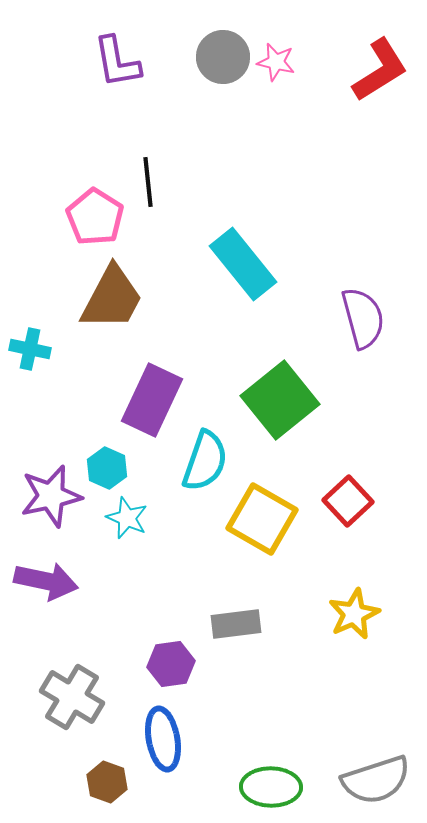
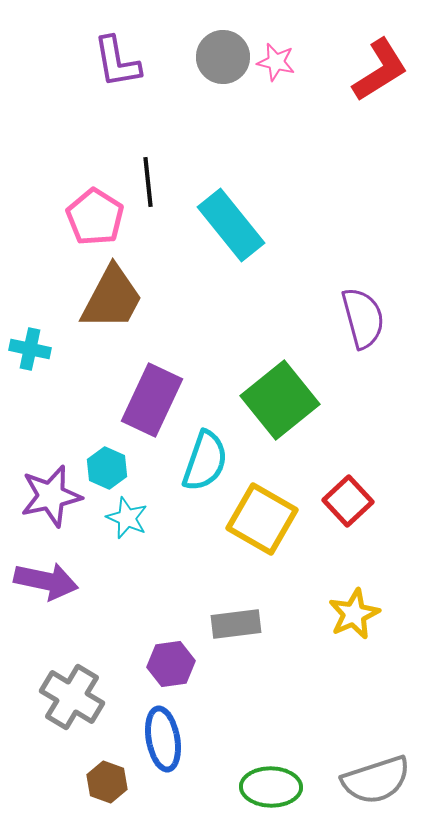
cyan rectangle: moved 12 px left, 39 px up
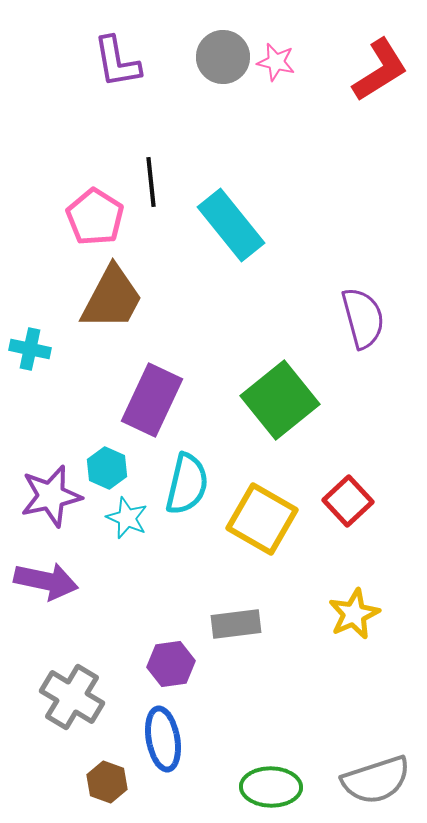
black line: moved 3 px right
cyan semicircle: moved 18 px left, 23 px down; rotated 6 degrees counterclockwise
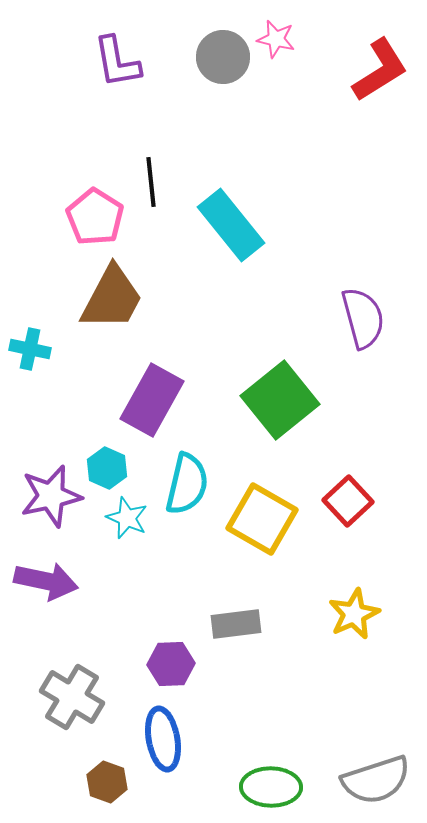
pink star: moved 23 px up
purple rectangle: rotated 4 degrees clockwise
purple hexagon: rotated 6 degrees clockwise
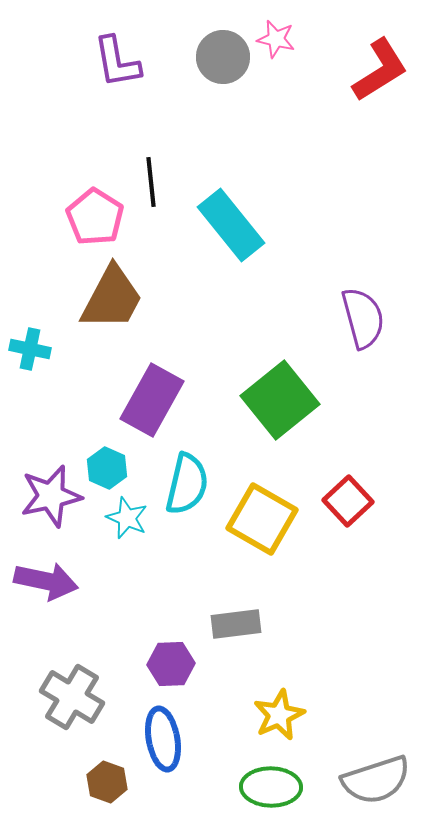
yellow star: moved 75 px left, 101 px down
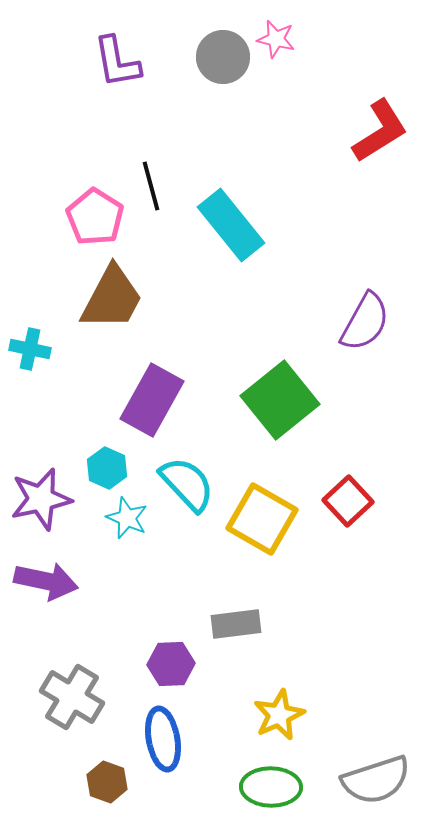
red L-shape: moved 61 px down
black line: moved 4 px down; rotated 9 degrees counterclockwise
purple semicircle: moved 2 px right, 4 px down; rotated 44 degrees clockwise
cyan semicircle: rotated 56 degrees counterclockwise
purple star: moved 10 px left, 3 px down
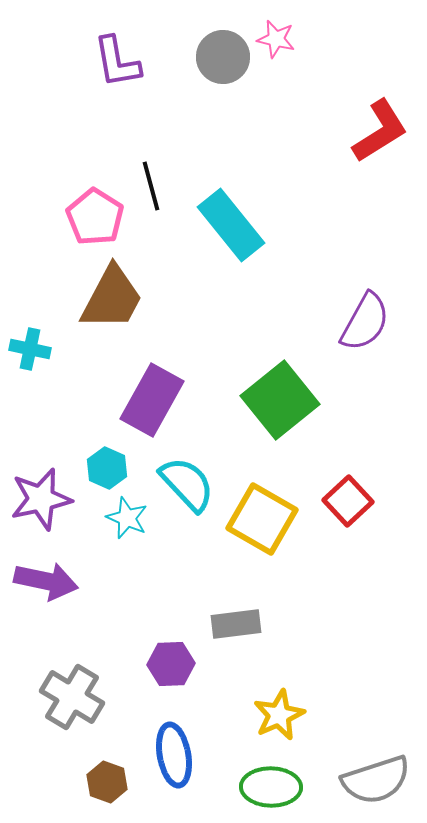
blue ellipse: moved 11 px right, 16 px down
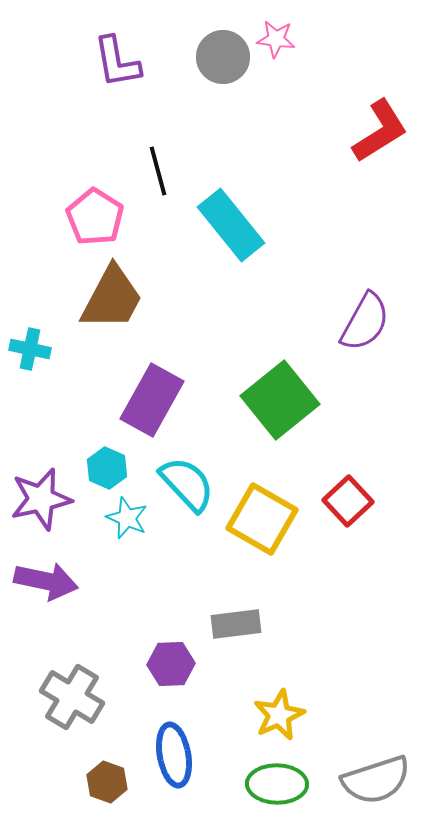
pink star: rotated 6 degrees counterclockwise
black line: moved 7 px right, 15 px up
green ellipse: moved 6 px right, 3 px up
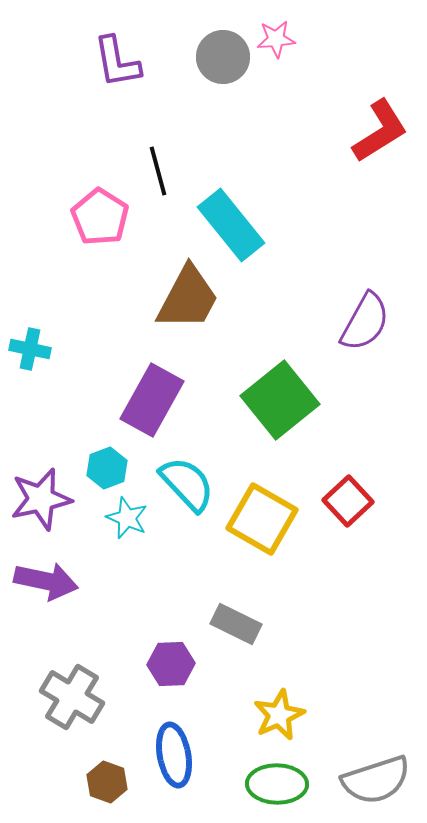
pink star: rotated 12 degrees counterclockwise
pink pentagon: moved 5 px right
brown trapezoid: moved 76 px right
cyan hexagon: rotated 15 degrees clockwise
gray rectangle: rotated 33 degrees clockwise
